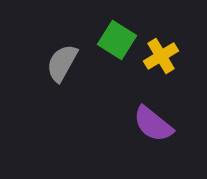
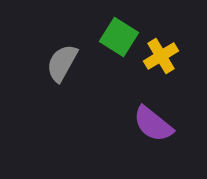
green square: moved 2 px right, 3 px up
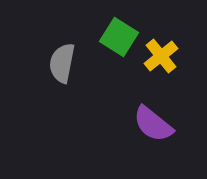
yellow cross: rotated 8 degrees counterclockwise
gray semicircle: rotated 18 degrees counterclockwise
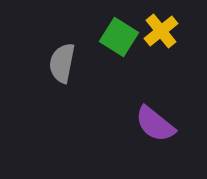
yellow cross: moved 25 px up
purple semicircle: moved 2 px right
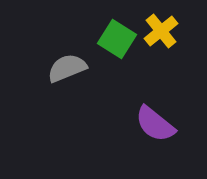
green square: moved 2 px left, 2 px down
gray semicircle: moved 5 px right, 5 px down; rotated 57 degrees clockwise
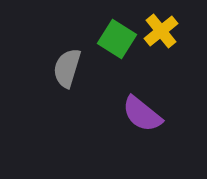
gray semicircle: rotated 51 degrees counterclockwise
purple semicircle: moved 13 px left, 10 px up
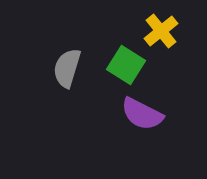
green square: moved 9 px right, 26 px down
purple semicircle: rotated 12 degrees counterclockwise
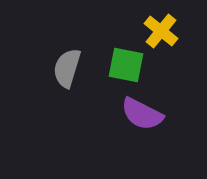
yellow cross: rotated 12 degrees counterclockwise
green square: rotated 21 degrees counterclockwise
